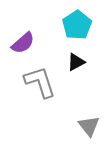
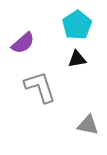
black triangle: moved 1 px right, 3 px up; rotated 18 degrees clockwise
gray L-shape: moved 5 px down
gray triangle: moved 1 px left, 1 px up; rotated 40 degrees counterclockwise
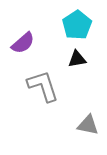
gray L-shape: moved 3 px right, 1 px up
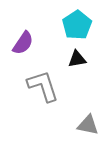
purple semicircle: rotated 15 degrees counterclockwise
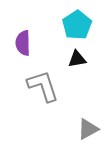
purple semicircle: rotated 145 degrees clockwise
gray triangle: moved 4 px down; rotated 40 degrees counterclockwise
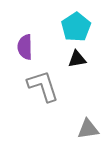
cyan pentagon: moved 1 px left, 2 px down
purple semicircle: moved 2 px right, 4 px down
gray triangle: rotated 20 degrees clockwise
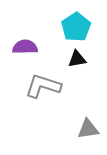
purple semicircle: rotated 90 degrees clockwise
gray L-shape: rotated 54 degrees counterclockwise
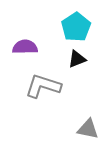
black triangle: rotated 12 degrees counterclockwise
gray triangle: rotated 20 degrees clockwise
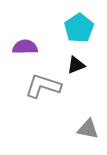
cyan pentagon: moved 3 px right, 1 px down
black triangle: moved 1 px left, 6 px down
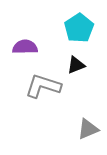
gray triangle: rotated 35 degrees counterclockwise
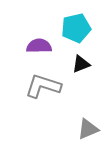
cyan pentagon: moved 3 px left; rotated 20 degrees clockwise
purple semicircle: moved 14 px right, 1 px up
black triangle: moved 5 px right, 1 px up
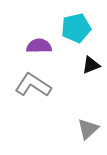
black triangle: moved 10 px right, 1 px down
gray L-shape: moved 10 px left, 1 px up; rotated 15 degrees clockwise
gray triangle: rotated 20 degrees counterclockwise
